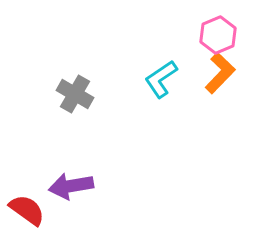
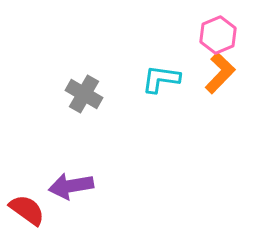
cyan L-shape: rotated 42 degrees clockwise
gray cross: moved 9 px right
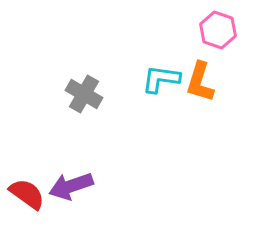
pink hexagon: moved 5 px up; rotated 18 degrees counterclockwise
orange L-shape: moved 20 px left, 9 px down; rotated 153 degrees clockwise
purple arrow: rotated 9 degrees counterclockwise
red semicircle: moved 16 px up
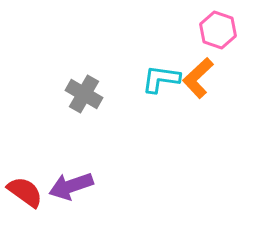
orange L-shape: moved 2 px left, 4 px up; rotated 30 degrees clockwise
red semicircle: moved 2 px left, 2 px up
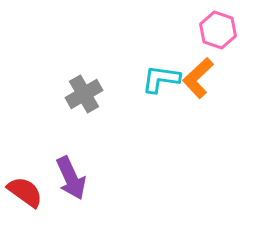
gray cross: rotated 30 degrees clockwise
purple arrow: moved 8 px up; rotated 96 degrees counterclockwise
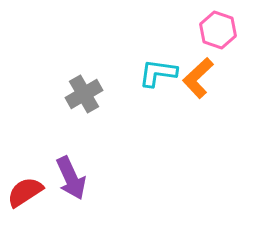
cyan L-shape: moved 3 px left, 6 px up
red semicircle: rotated 69 degrees counterclockwise
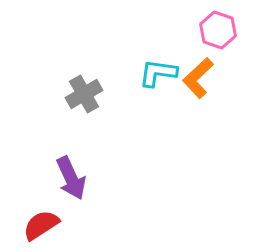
red semicircle: moved 16 px right, 33 px down
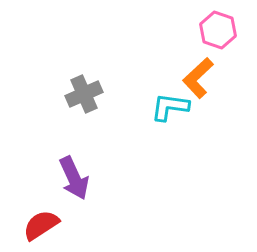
cyan L-shape: moved 12 px right, 34 px down
gray cross: rotated 6 degrees clockwise
purple arrow: moved 3 px right
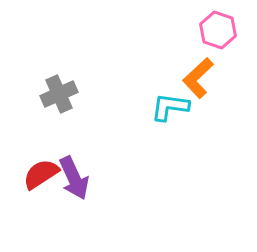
gray cross: moved 25 px left
red semicircle: moved 51 px up
